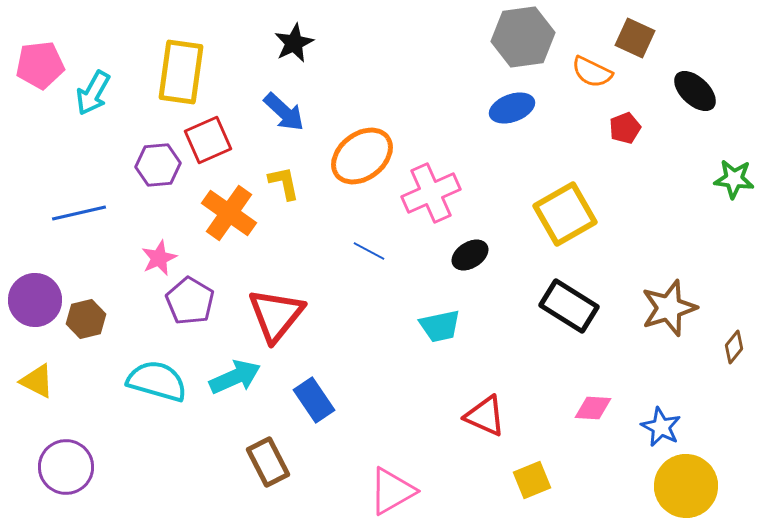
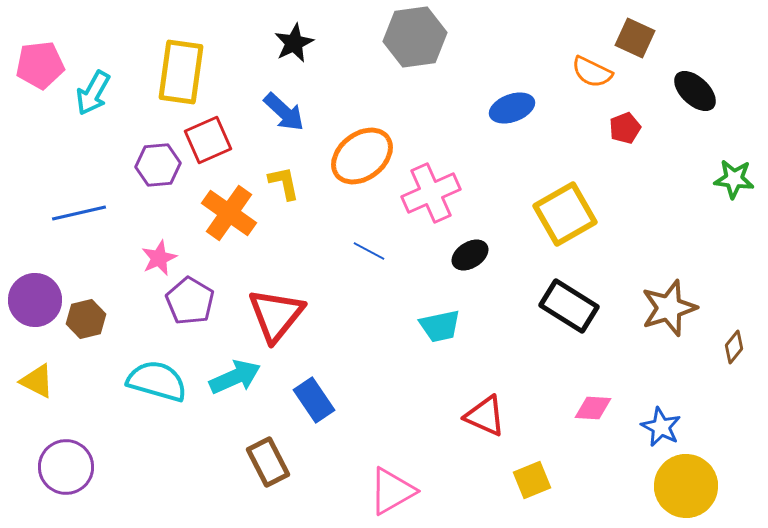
gray hexagon at (523, 37): moved 108 px left
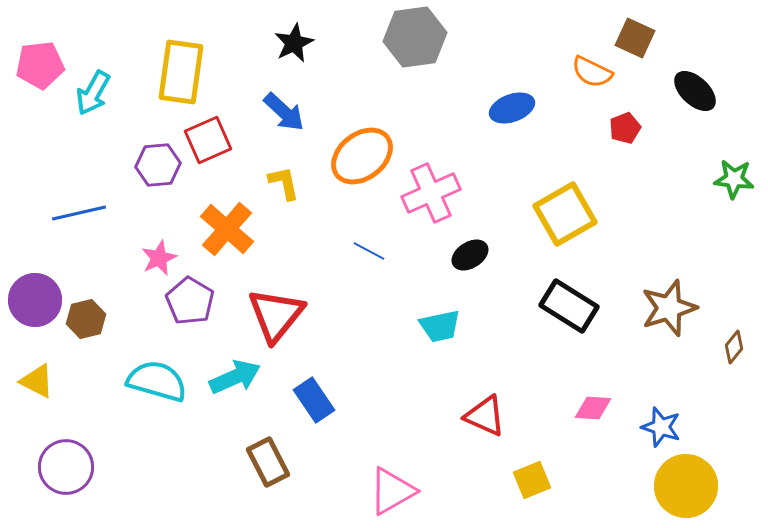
orange cross at (229, 213): moved 2 px left, 16 px down; rotated 6 degrees clockwise
blue star at (661, 427): rotated 9 degrees counterclockwise
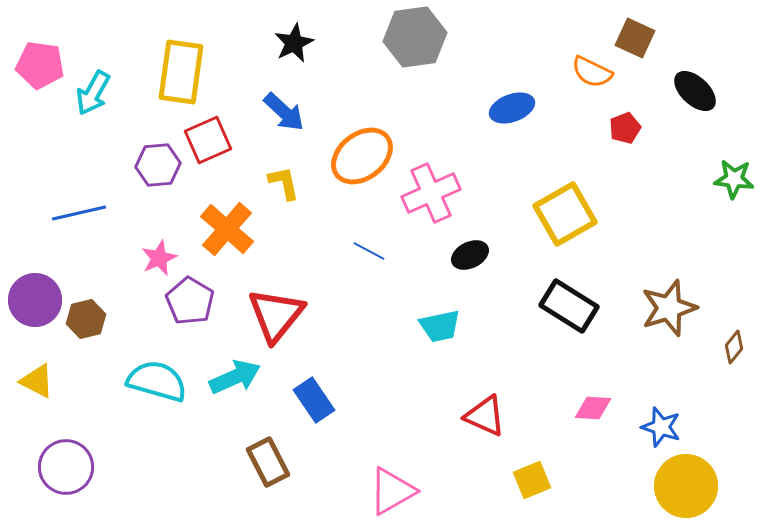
pink pentagon at (40, 65): rotated 15 degrees clockwise
black ellipse at (470, 255): rotated 6 degrees clockwise
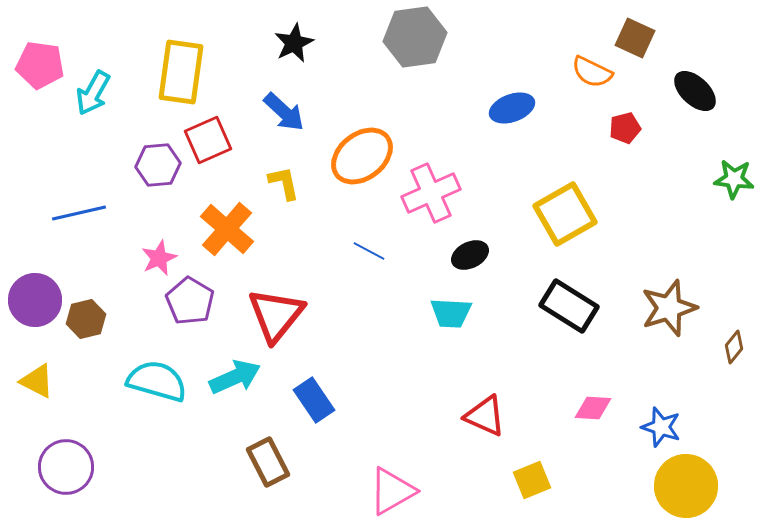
red pentagon at (625, 128): rotated 8 degrees clockwise
cyan trapezoid at (440, 326): moved 11 px right, 13 px up; rotated 15 degrees clockwise
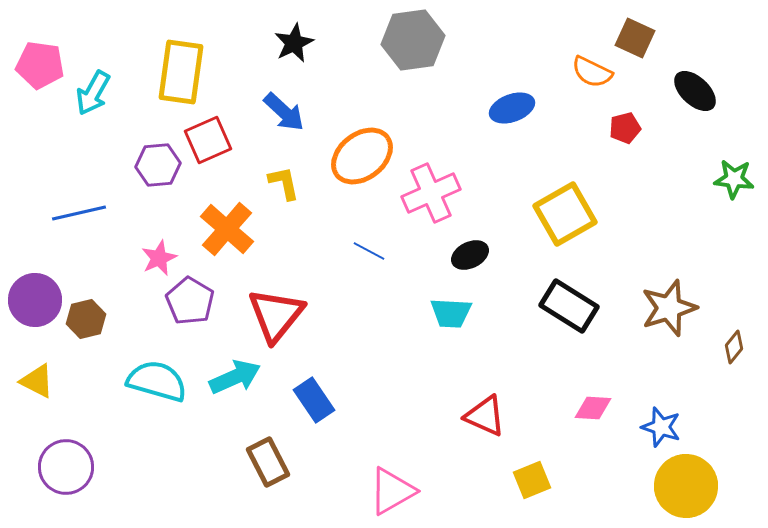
gray hexagon at (415, 37): moved 2 px left, 3 px down
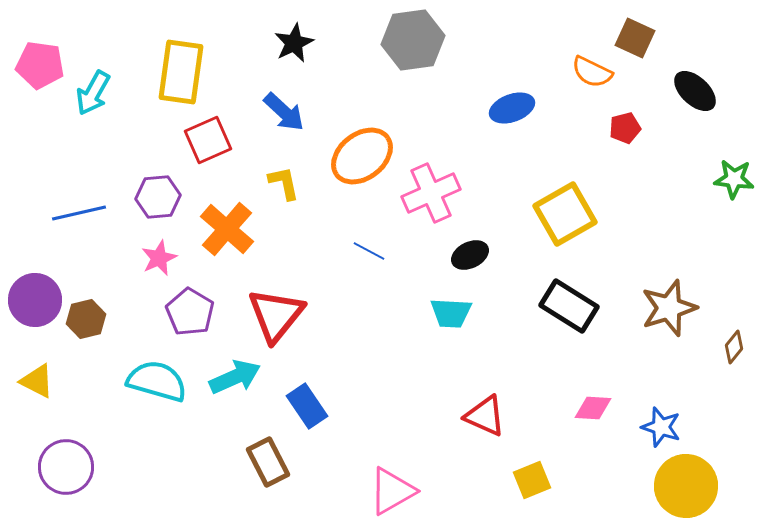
purple hexagon at (158, 165): moved 32 px down
purple pentagon at (190, 301): moved 11 px down
blue rectangle at (314, 400): moved 7 px left, 6 px down
